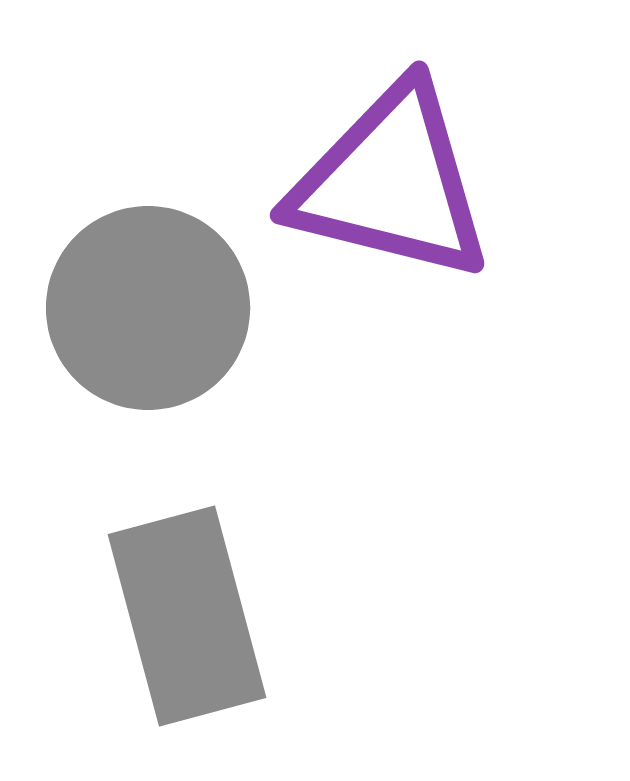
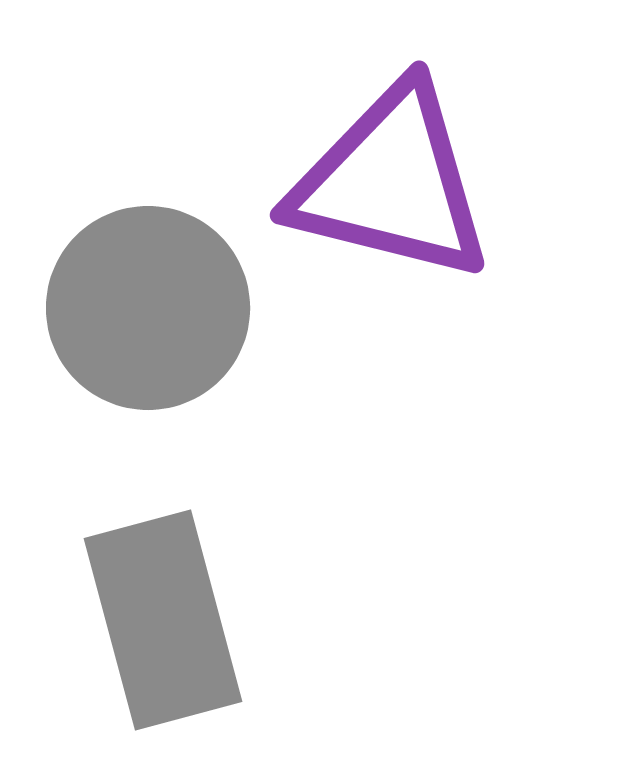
gray rectangle: moved 24 px left, 4 px down
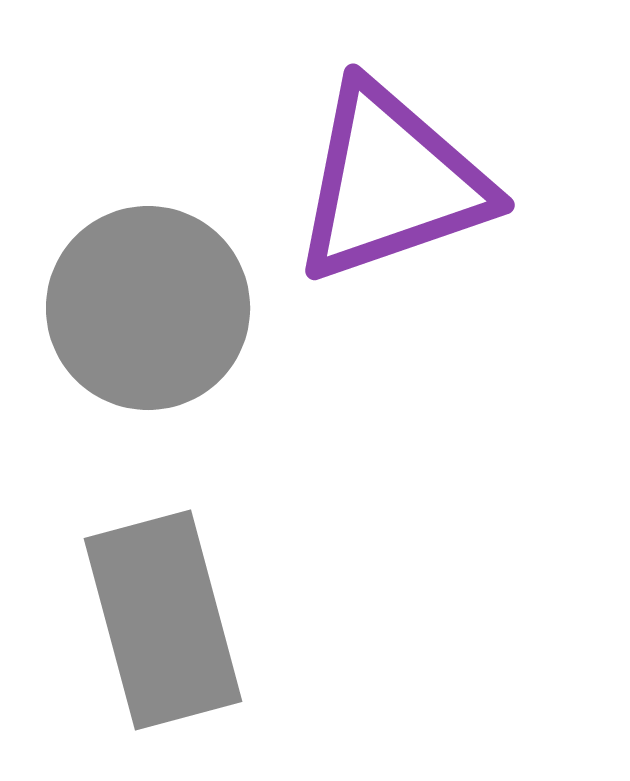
purple triangle: rotated 33 degrees counterclockwise
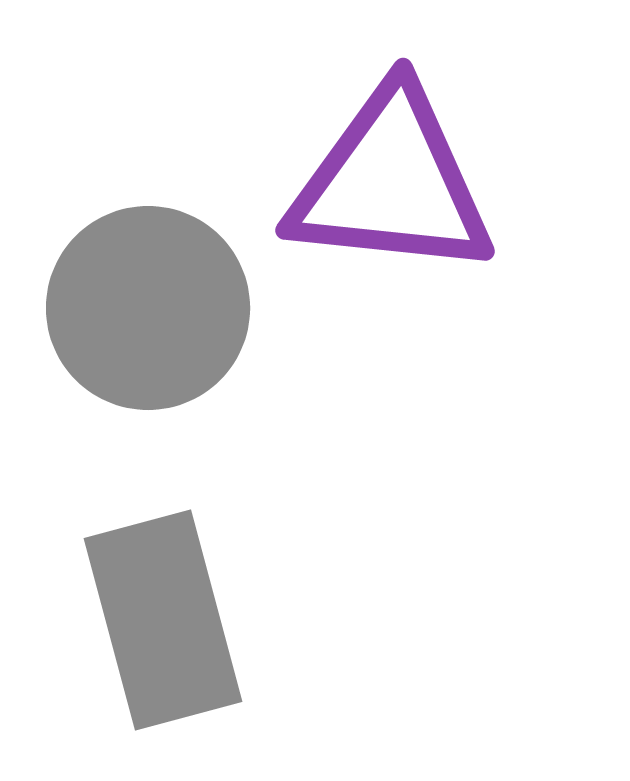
purple triangle: rotated 25 degrees clockwise
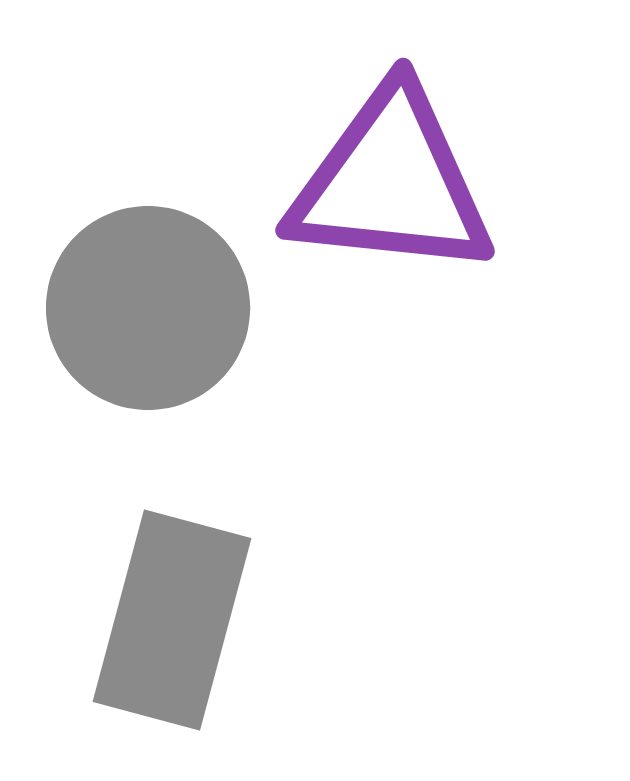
gray rectangle: moved 9 px right; rotated 30 degrees clockwise
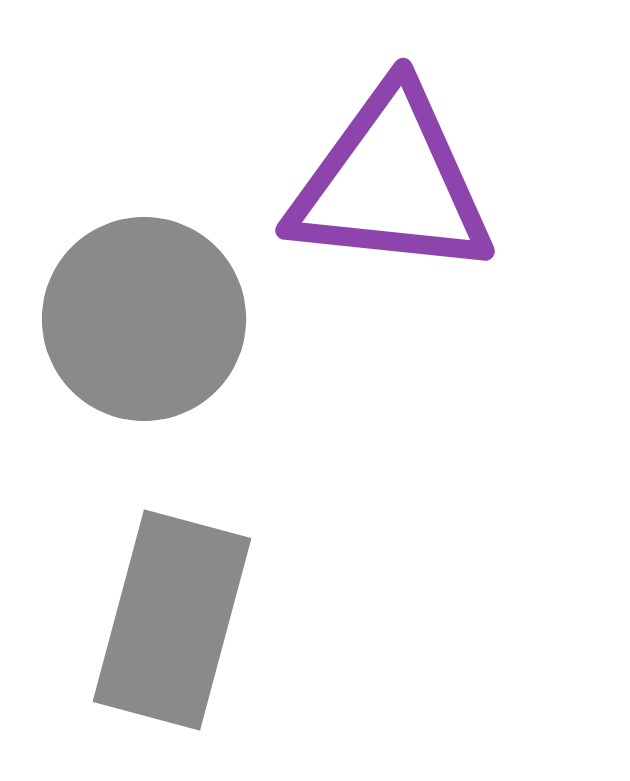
gray circle: moved 4 px left, 11 px down
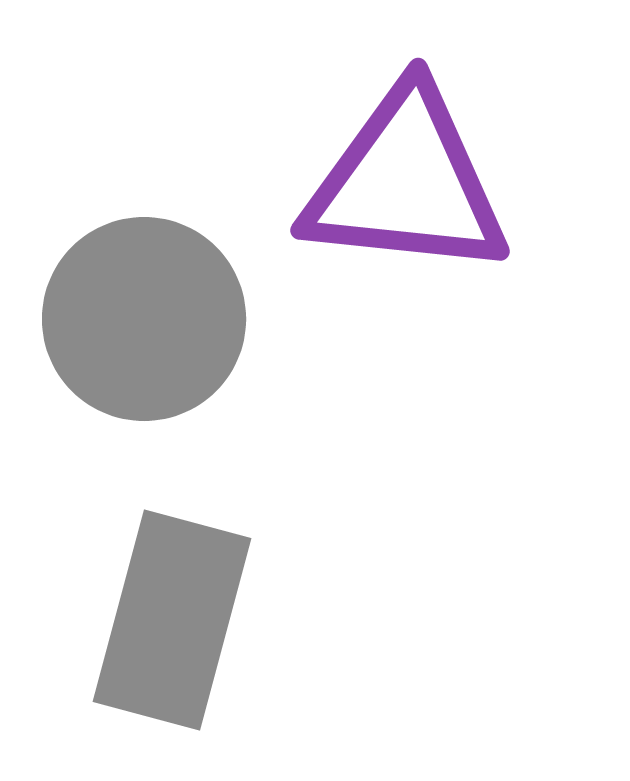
purple triangle: moved 15 px right
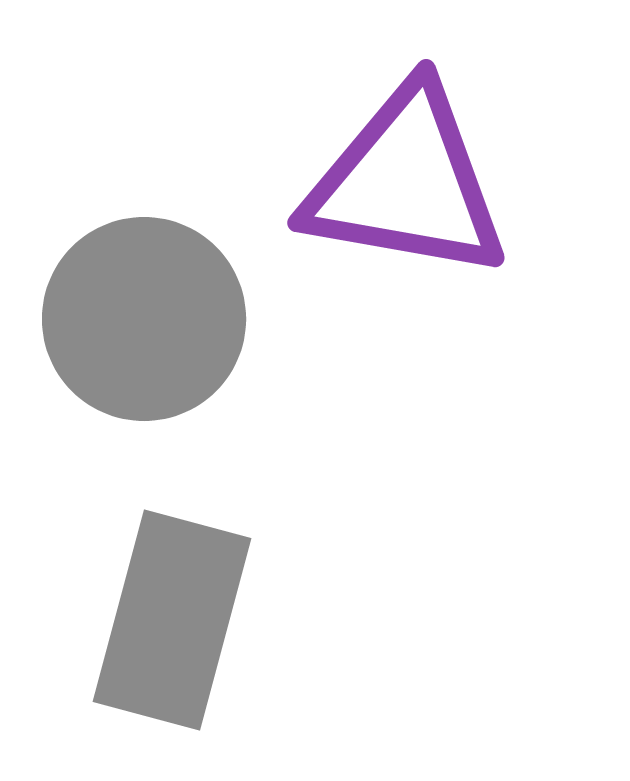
purple triangle: rotated 4 degrees clockwise
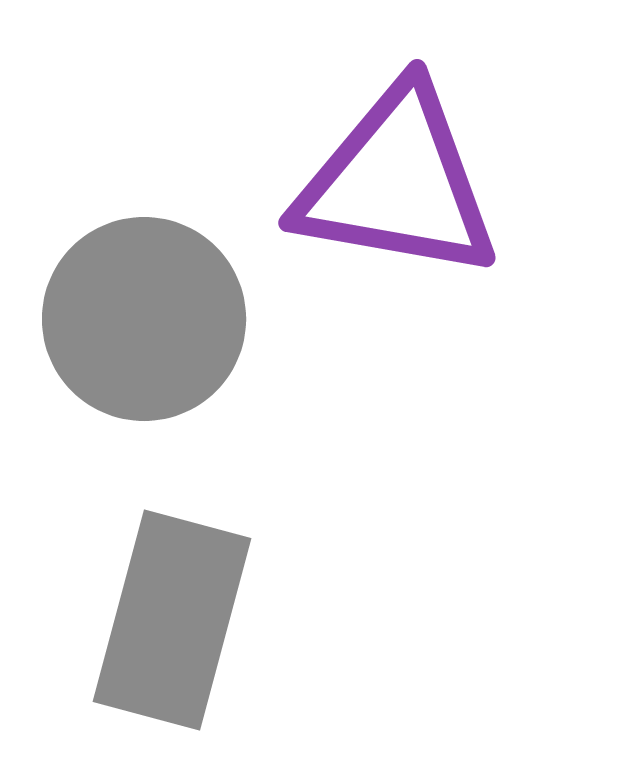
purple triangle: moved 9 px left
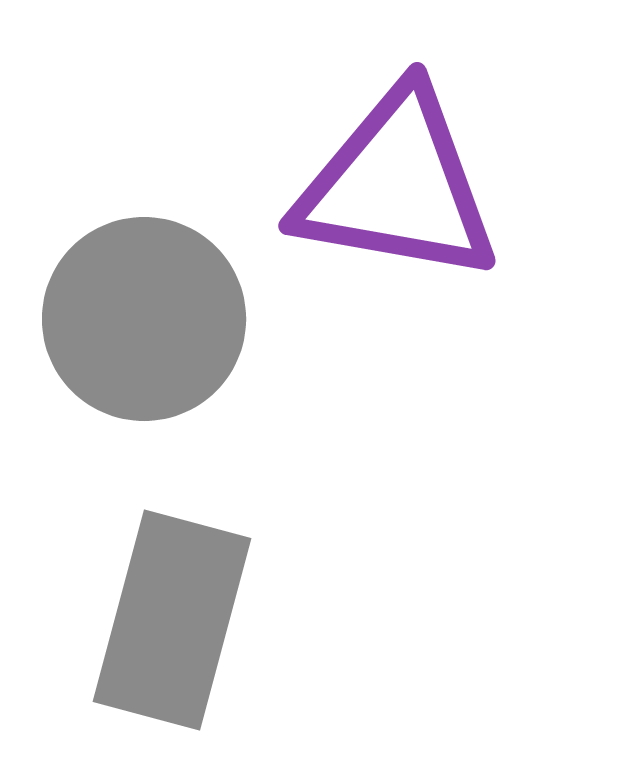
purple triangle: moved 3 px down
